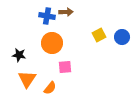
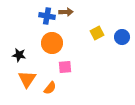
yellow square: moved 2 px left, 2 px up
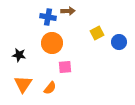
brown arrow: moved 2 px right, 1 px up
blue cross: moved 1 px right, 1 px down
blue circle: moved 3 px left, 5 px down
orange triangle: moved 4 px left, 5 px down
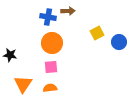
black star: moved 9 px left
pink square: moved 14 px left
orange semicircle: rotated 136 degrees counterclockwise
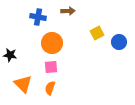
blue cross: moved 10 px left
orange triangle: rotated 18 degrees counterclockwise
orange semicircle: rotated 64 degrees counterclockwise
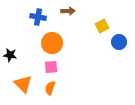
yellow square: moved 5 px right, 7 px up
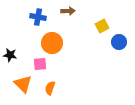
pink square: moved 11 px left, 3 px up
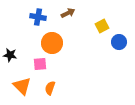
brown arrow: moved 2 px down; rotated 24 degrees counterclockwise
orange triangle: moved 1 px left, 2 px down
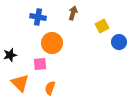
brown arrow: moved 5 px right; rotated 48 degrees counterclockwise
black star: rotated 24 degrees counterclockwise
orange triangle: moved 2 px left, 3 px up
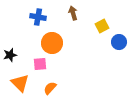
brown arrow: rotated 32 degrees counterclockwise
orange semicircle: rotated 24 degrees clockwise
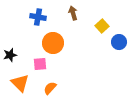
yellow square: rotated 16 degrees counterclockwise
orange circle: moved 1 px right
